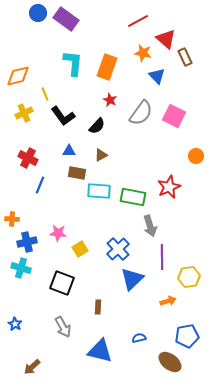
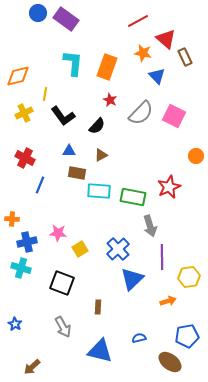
yellow line at (45, 94): rotated 32 degrees clockwise
gray semicircle at (141, 113): rotated 8 degrees clockwise
red cross at (28, 158): moved 3 px left
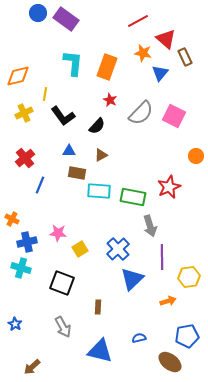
blue triangle at (157, 76): moved 3 px right, 3 px up; rotated 24 degrees clockwise
red cross at (25, 158): rotated 24 degrees clockwise
orange cross at (12, 219): rotated 24 degrees clockwise
